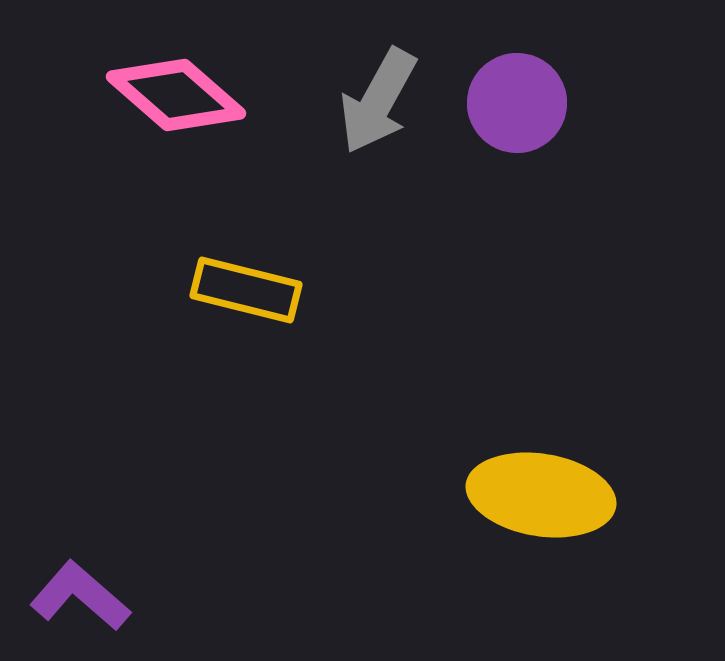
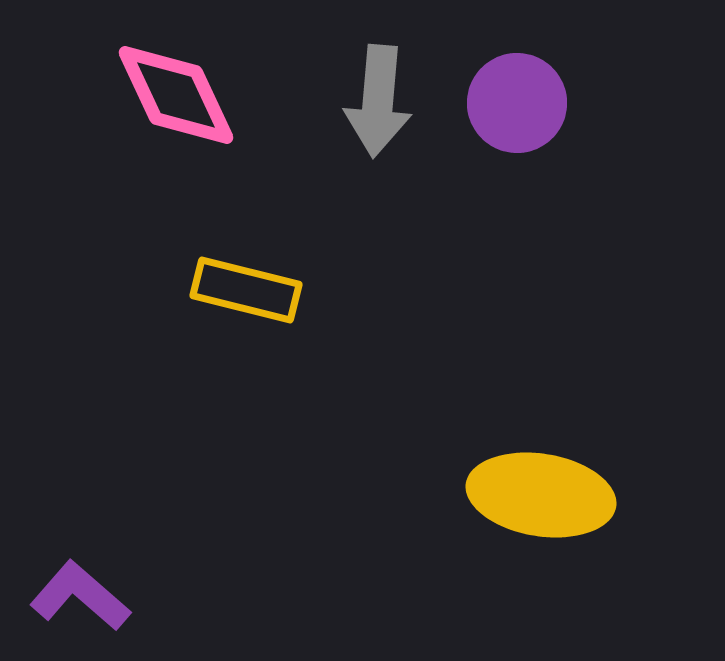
pink diamond: rotated 24 degrees clockwise
gray arrow: rotated 24 degrees counterclockwise
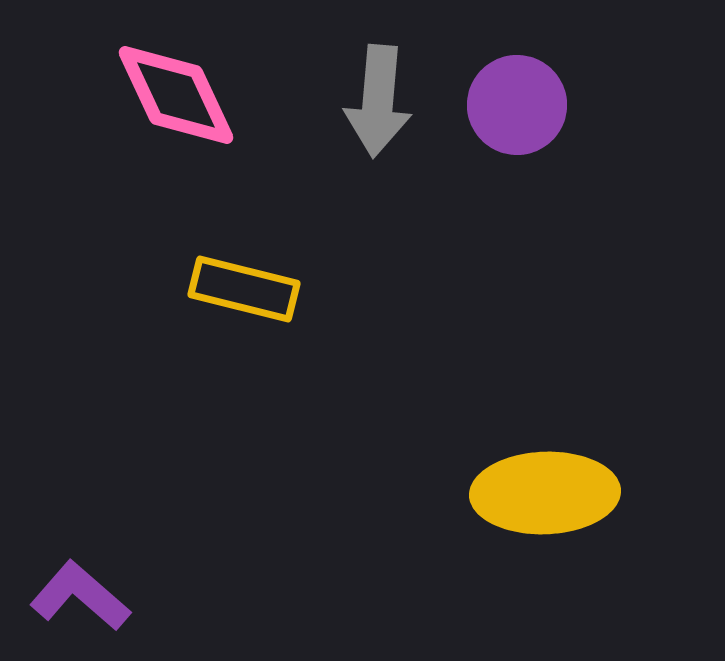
purple circle: moved 2 px down
yellow rectangle: moved 2 px left, 1 px up
yellow ellipse: moved 4 px right, 2 px up; rotated 11 degrees counterclockwise
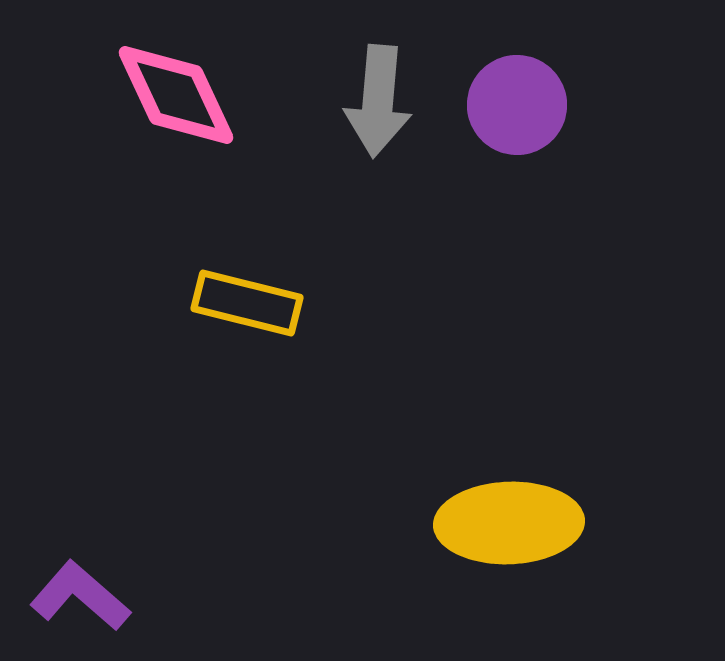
yellow rectangle: moved 3 px right, 14 px down
yellow ellipse: moved 36 px left, 30 px down
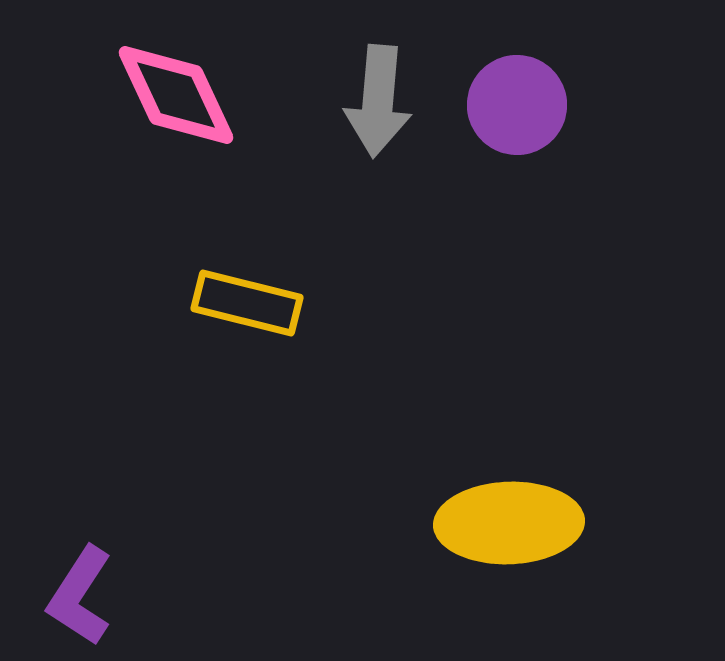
purple L-shape: rotated 98 degrees counterclockwise
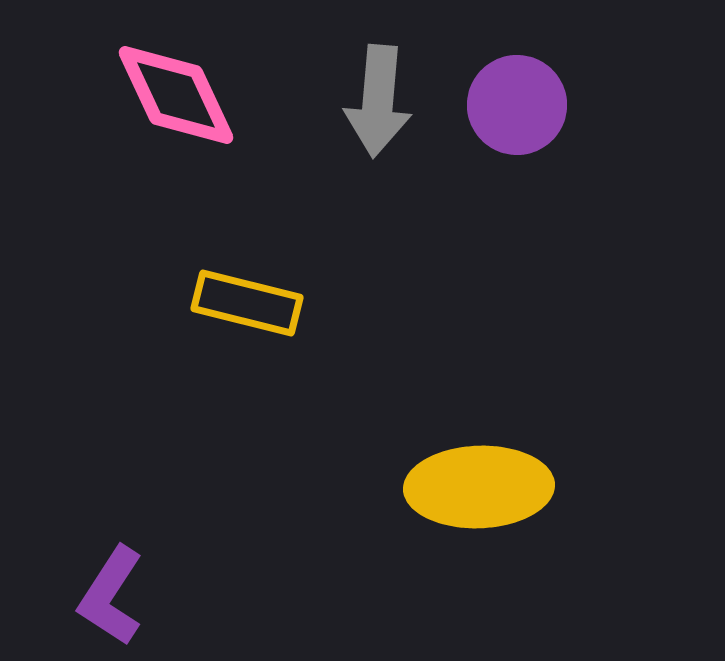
yellow ellipse: moved 30 px left, 36 px up
purple L-shape: moved 31 px right
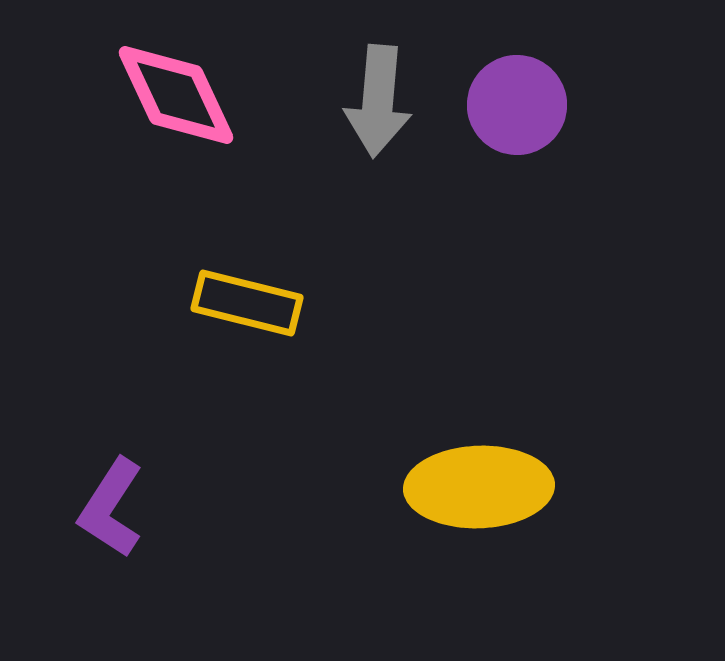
purple L-shape: moved 88 px up
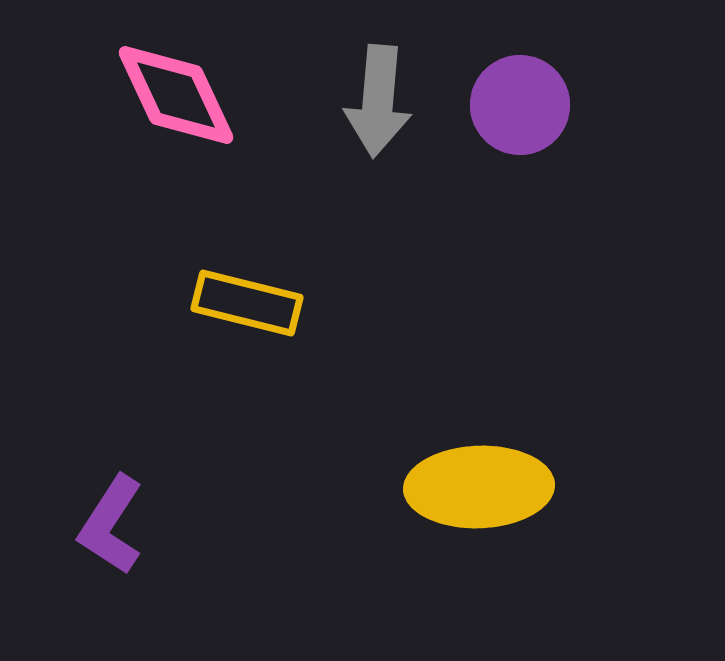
purple circle: moved 3 px right
purple L-shape: moved 17 px down
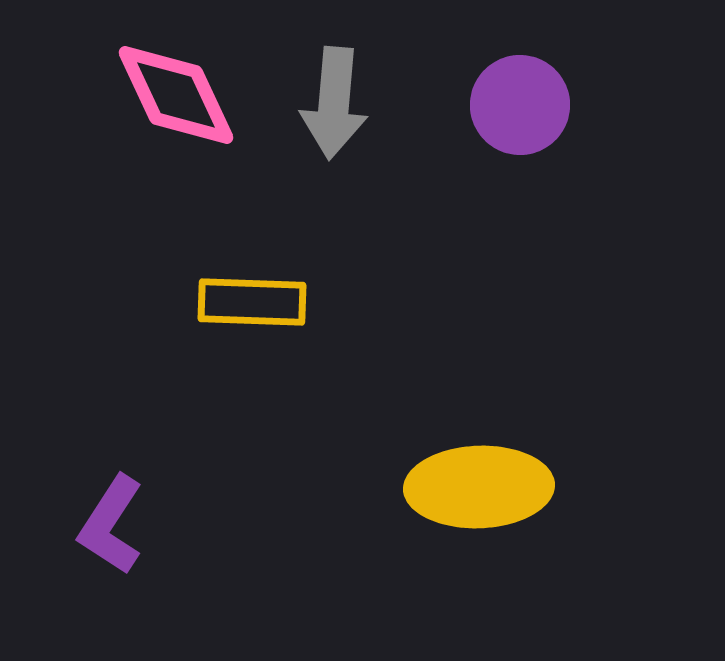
gray arrow: moved 44 px left, 2 px down
yellow rectangle: moved 5 px right, 1 px up; rotated 12 degrees counterclockwise
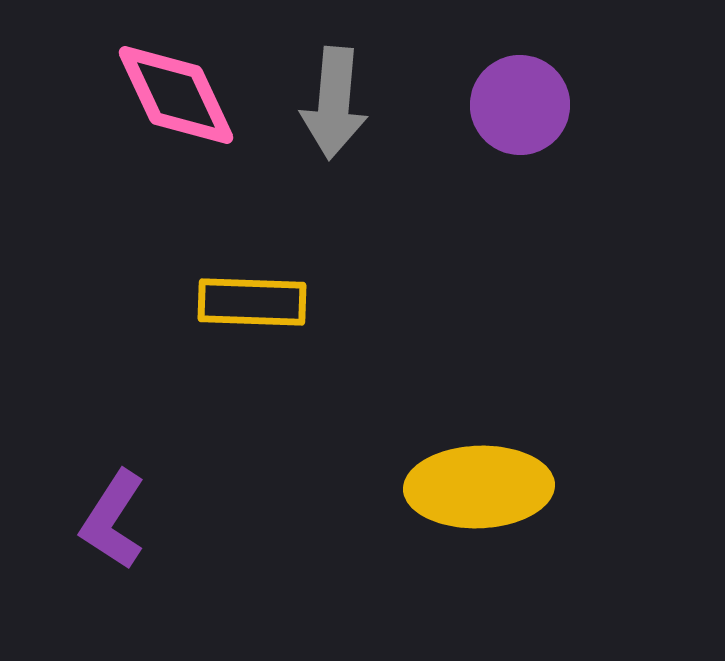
purple L-shape: moved 2 px right, 5 px up
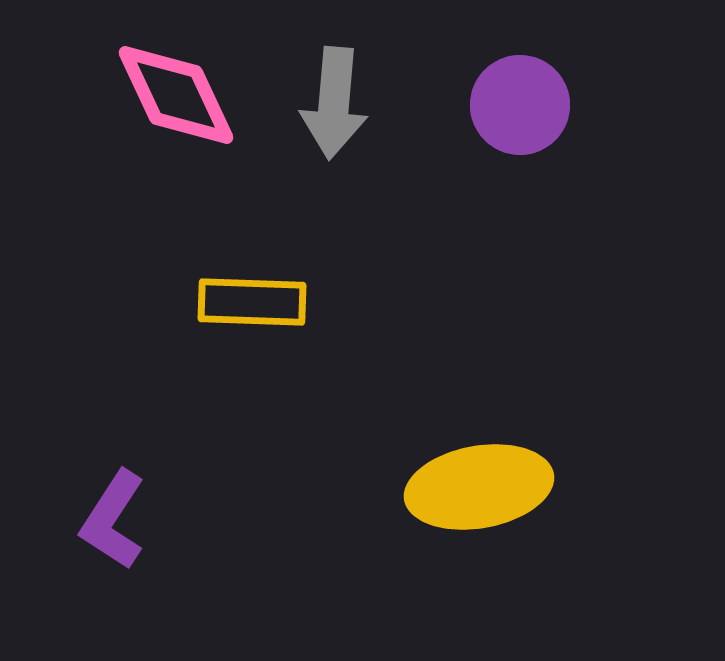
yellow ellipse: rotated 8 degrees counterclockwise
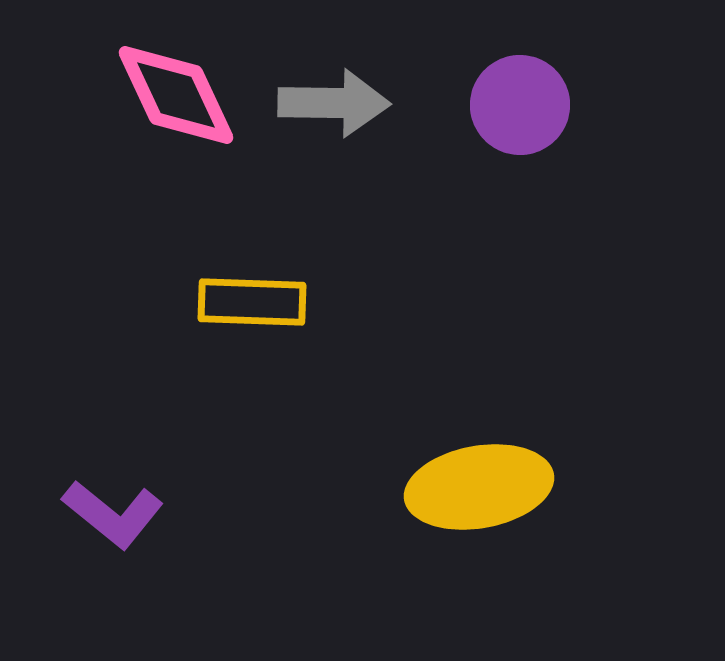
gray arrow: rotated 94 degrees counterclockwise
purple L-shape: moved 6 px up; rotated 84 degrees counterclockwise
